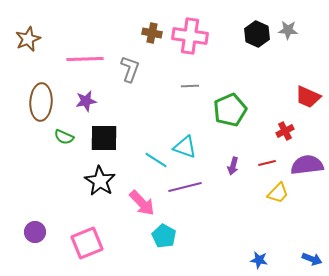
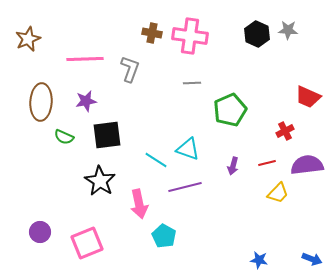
gray line: moved 2 px right, 3 px up
black square: moved 3 px right, 3 px up; rotated 8 degrees counterclockwise
cyan triangle: moved 3 px right, 2 px down
pink arrow: moved 3 px left, 1 px down; rotated 32 degrees clockwise
purple circle: moved 5 px right
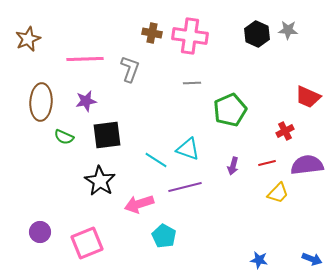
pink arrow: rotated 84 degrees clockwise
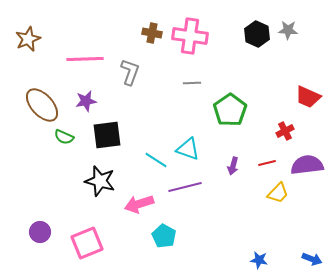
gray L-shape: moved 3 px down
brown ellipse: moved 1 px right, 3 px down; rotated 45 degrees counterclockwise
green pentagon: rotated 12 degrees counterclockwise
black star: rotated 16 degrees counterclockwise
